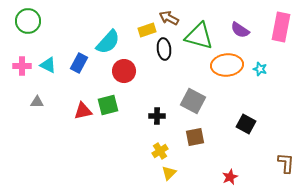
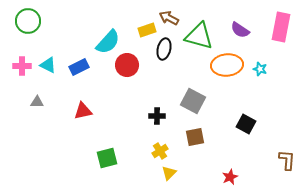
black ellipse: rotated 20 degrees clockwise
blue rectangle: moved 4 px down; rotated 36 degrees clockwise
red circle: moved 3 px right, 6 px up
green square: moved 1 px left, 53 px down
brown L-shape: moved 1 px right, 3 px up
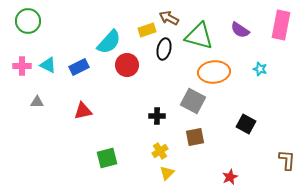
pink rectangle: moved 2 px up
cyan semicircle: moved 1 px right
orange ellipse: moved 13 px left, 7 px down
yellow triangle: moved 2 px left
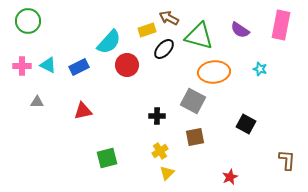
black ellipse: rotated 30 degrees clockwise
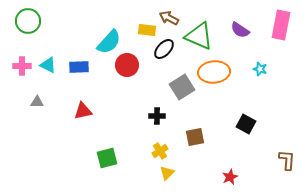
yellow rectangle: rotated 24 degrees clockwise
green triangle: rotated 8 degrees clockwise
blue rectangle: rotated 24 degrees clockwise
gray square: moved 11 px left, 14 px up; rotated 30 degrees clockwise
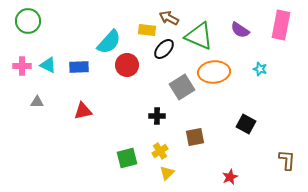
green square: moved 20 px right
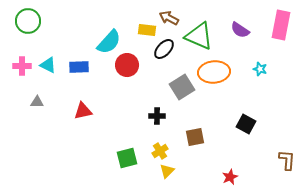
yellow triangle: moved 2 px up
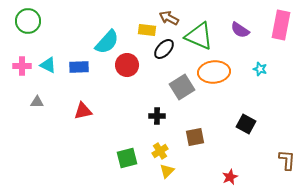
cyan semicircle: moved 2 px left
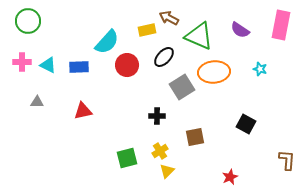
yellow rectangle: rotated 18 degrees counterclockwise
black ellipse: moved 8 px down
pink cross: moved 4 px up
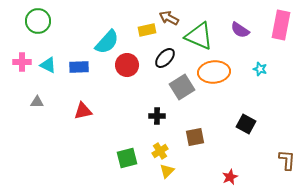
green circle: moved 10 px right
black ellipse: moved 1 px right, 1 px down
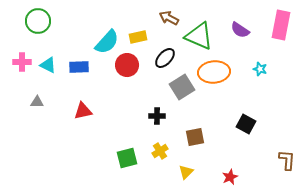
yellow rectangle: moved 9 px left, 7 px down
yellow triangle: moved 19 px right, 1 px down
